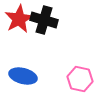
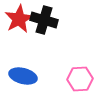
pink hexagon: rotated 15 degrees counterclockwise
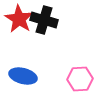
red star: rotated 12 degrees counterclockwise
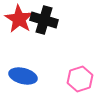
pink hexagon: rotated 15 degrees counterclockwise
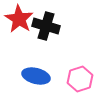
black cross: moved 2 px right, 6 px down
blue ellipse: moved 13 px right
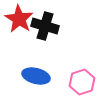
black cross: moved 1 px left
pink hexagon: moved 2 px right, 3 px down
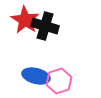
red star: moved 6 px right, 1 px down
pink hexagon: moved 23 px left, 1 px up
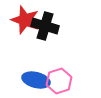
red star: rotated 12 degrees counterclockwise
blue ellipse: moved 4 px down
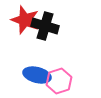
blue ellipse: moved 1 px right, 5 px up
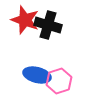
black cross: moved 3 px right, 1 px up
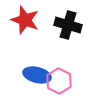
black cross: moved 20 px right
pink hexagon: rotated 15 degrees counterclockwise
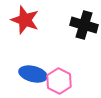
black cross: moved 16 px right
blue ellipse: moved 4 px left, 1 px up
